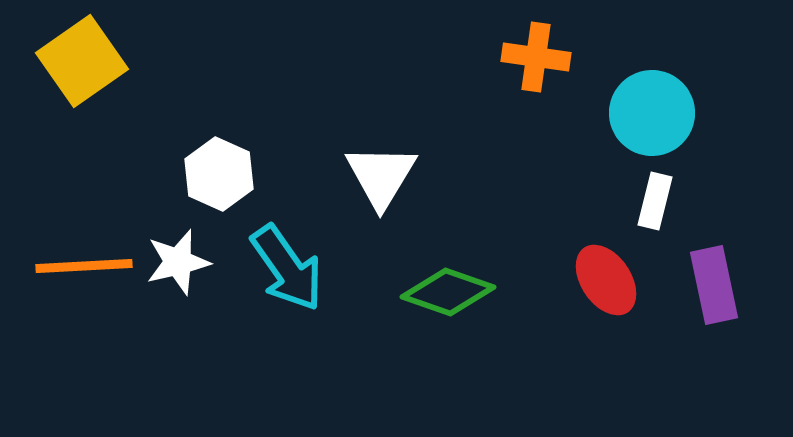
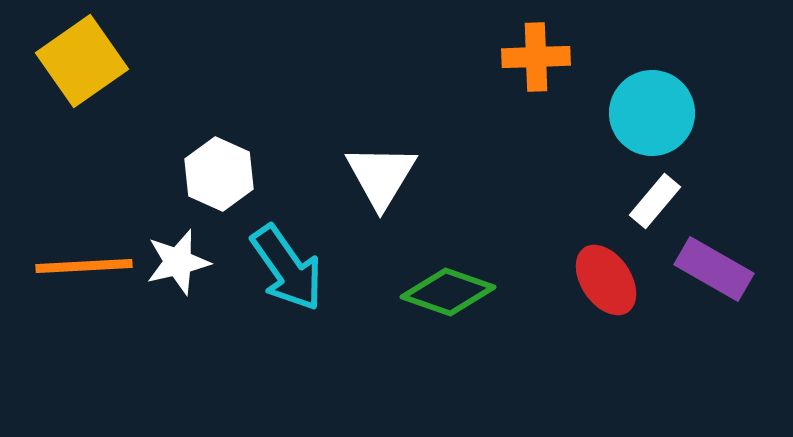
orange cross: rotated 10 degrees counterclockwise
white rectangle: rotated 26 degrees clockwise
purple rectangle: moved 16 px up; rotated 48 degrees counterclockwise
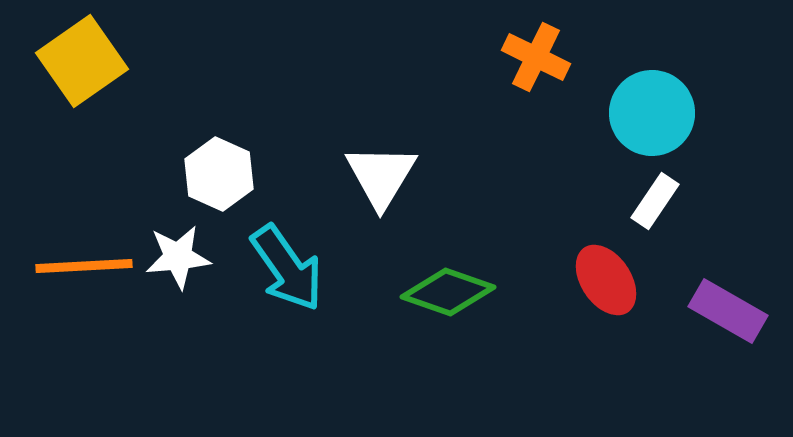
orange cross: rotated 28 degrees clockwise
white rectangle: rotated 6 degrees counterclockwise
white star: moved 5 px up; rotated 8 degrees clockwise
purple rectangle: moved 14 px right, 42 px down
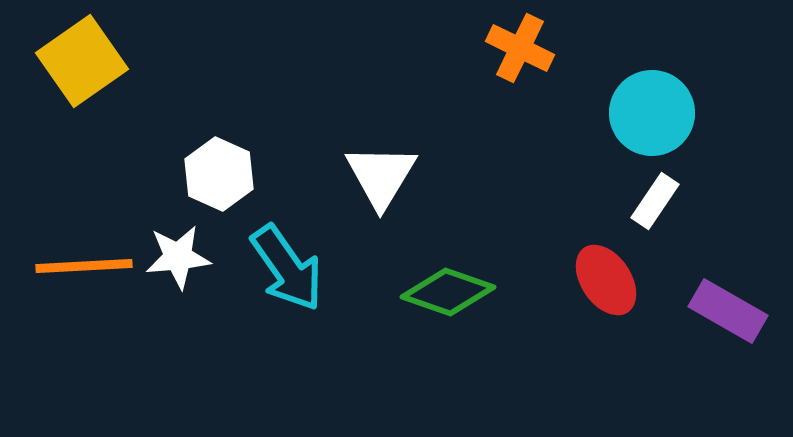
orange cross: moved 16 px left, 9 px up
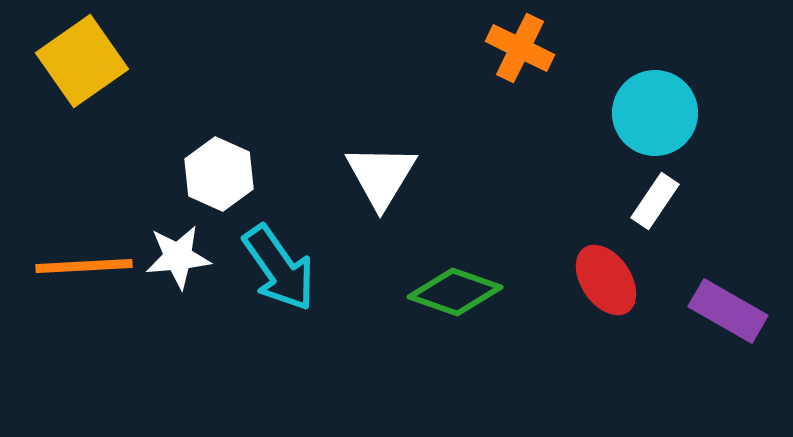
cyan circle: moved 3 px right
cyan arrow: moved 8 px left
green diamond: moved 7 px right
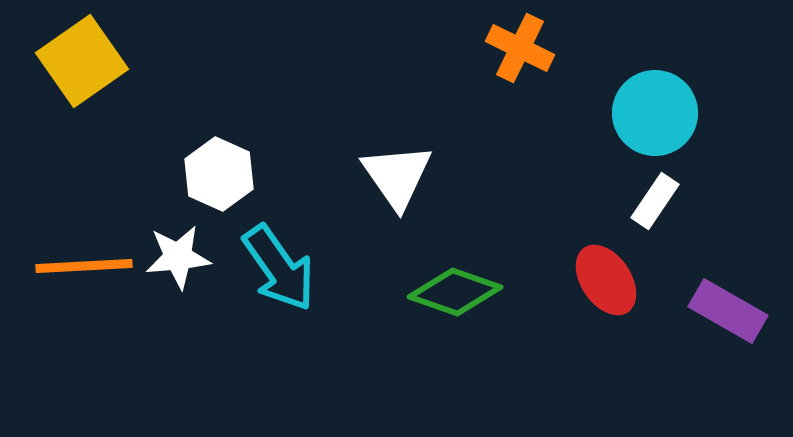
white triangle: moved 16 px right; rotated 6 degrees counterclockwise
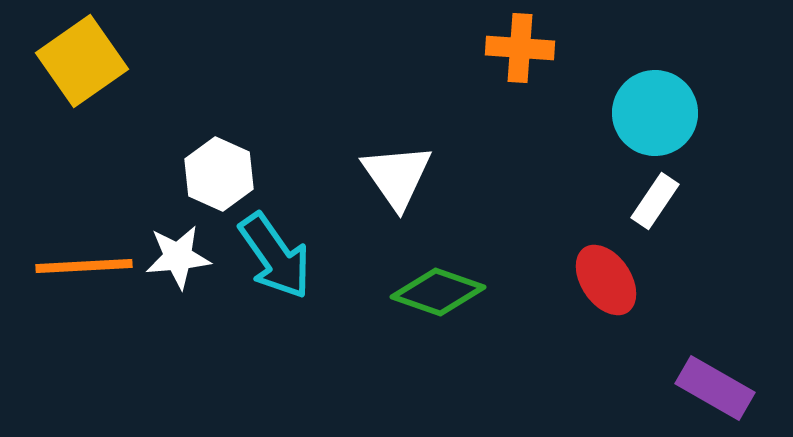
orange cross: rotated 22 degrees counterclockwise
cyan arrow: moved 4 px left, 12 px up
green diamond: moved 17 px left
purple rectangle: moved 13 px left, 77 px down
